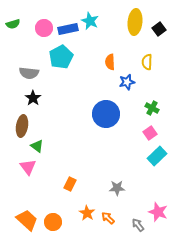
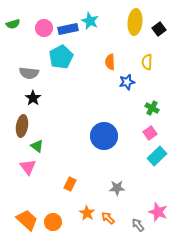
blue circle: moved 2 px left, 22 px down
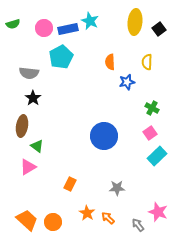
pink triangle: rotated 36 degrees clockwise
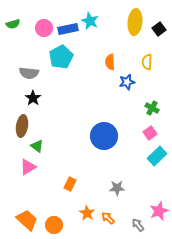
pink star: moved 1 px right, 1 px up; rotated 30 degrees clockwise
orange circle: moved 1 px right, 3 px down
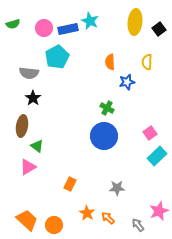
cyan pentagon: moved 4 px left
green cross: moved 45 px left
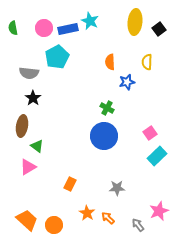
green semicircle: moved 4 px down; rotated 96 degrees clockwise
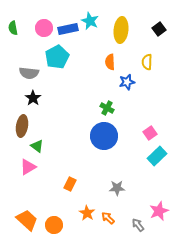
yellow ellipse: moved 14 px left, 8 px down
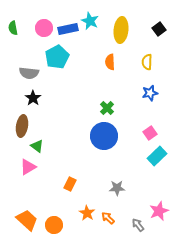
blue star: moved 23 px right, 11 px down
green cross: rotated 16 degrees clockwise
